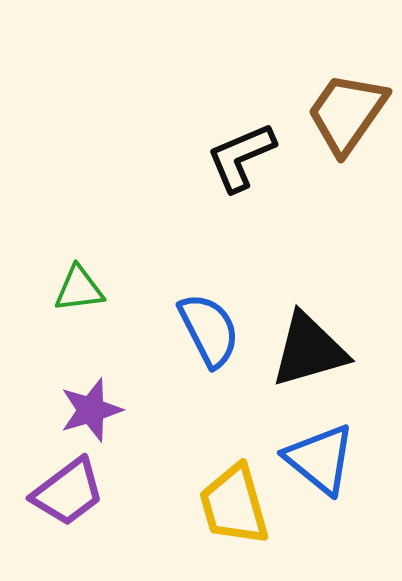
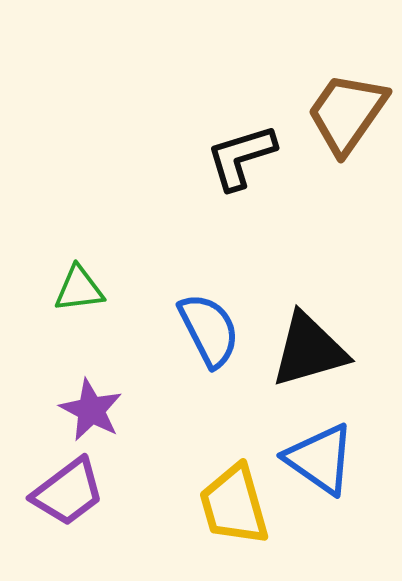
black L-shape: rotated 6 degrees clockwise
purple star: rotated 28 degrees counterclockwise
blue triangle: rotated 4 degrees counterclockwise
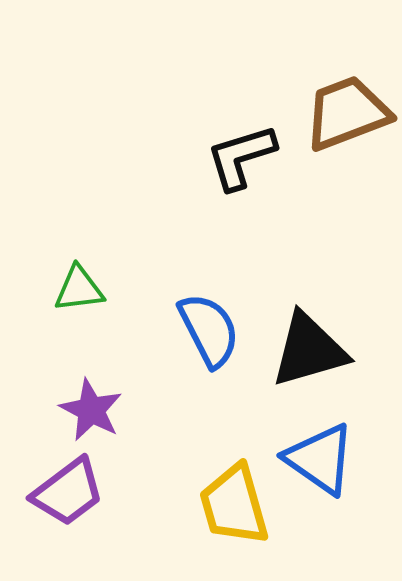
brown trapezoid: rotated 34 degrees clockwise
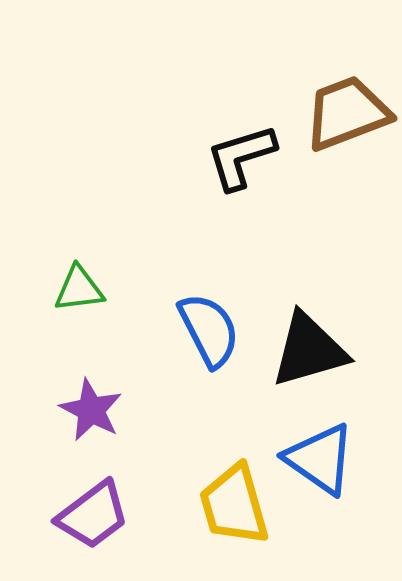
purple trapezoid: moved 25 px right, 23 px down
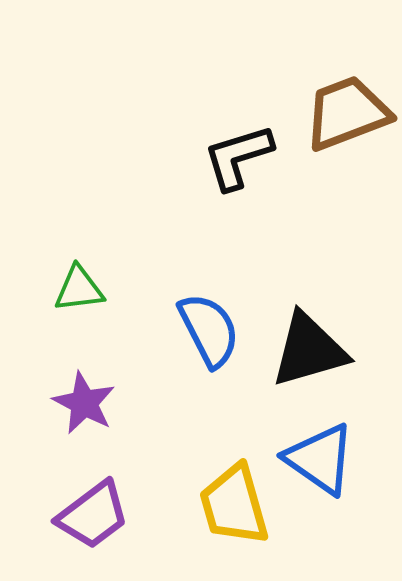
black L-shape: moved 3 px left
purple star: moved 7 px left, 7 px up
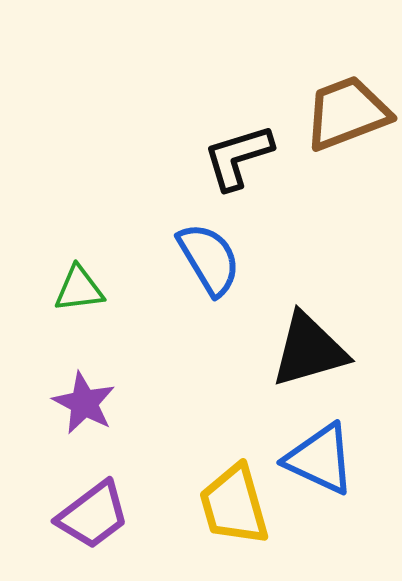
blue semicircle: moved 71 px up; rotated 4 degrees counterclockwise
blue triangle: rotated 10 degrees counterclockwise
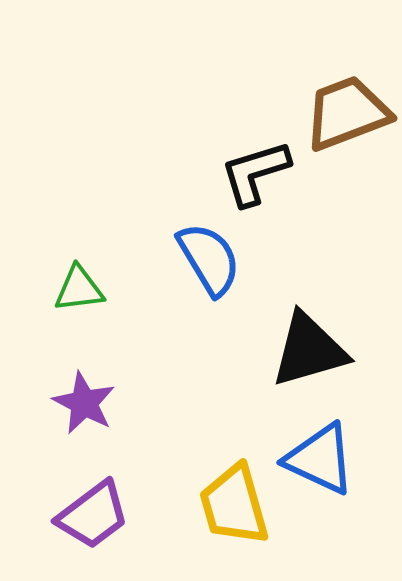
black L-shape: moved 17 px right, 16 px down
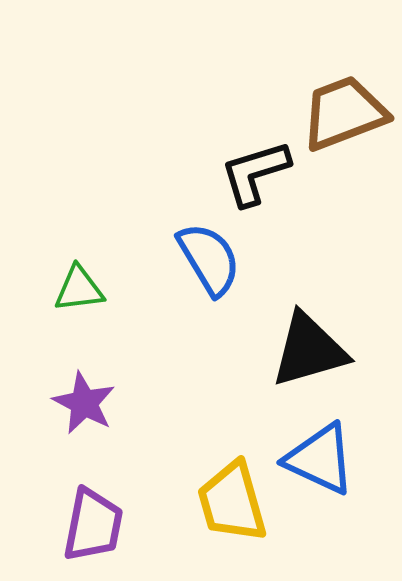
brown trapezoid: moved 3 px left
yellow trapezoid: moved 2 px left, 3 px up
purple trapezoid: moved 10 px down; rotated 42 degrees counterclockwise
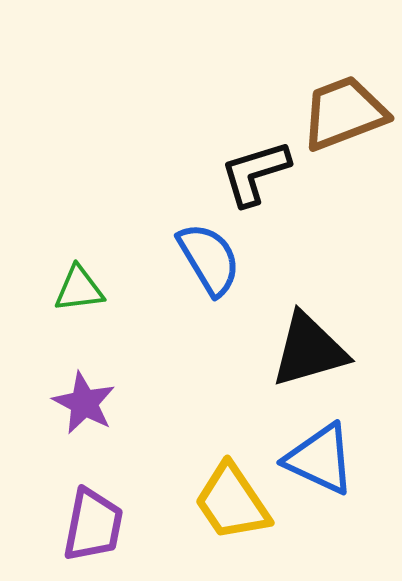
yellow trapezoid: rotated 18 degrees counterclockwise
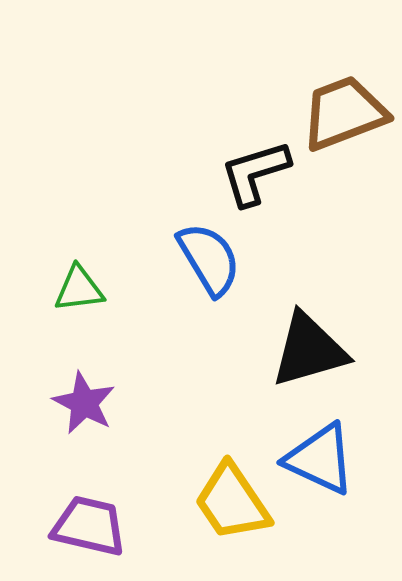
purple trapezoid: moved 4 px left, 1 px down; rotated 88 degrees counterclockwise
